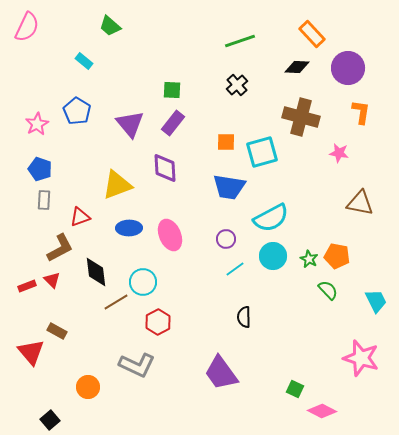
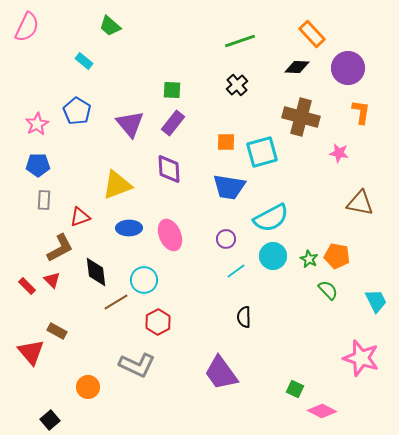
purple diamond at (165, 168): moved 4 px right, 1 px down
blue pentagon at (40, 169): moved 2 px left, 4 px up; rotated 20 degrees counterclockwise
cyan line at (235, 269): moved 1 px right, 2 px down
cyan circle at (143, 282): moved 1 px right, 2 px up
red rectangle at (27, 286): rotated 66 degrees clockwise
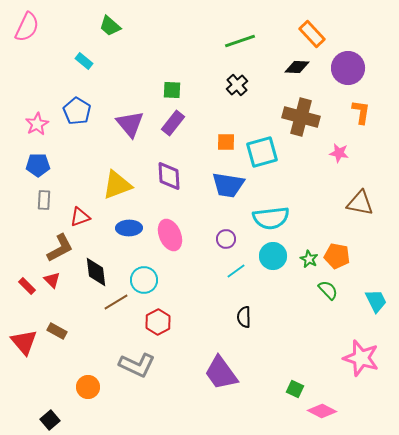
purple diamond at (169, 169): moved 7 px down
blue trapezoid at (229, 187): moved 1 px left, 2 px up
cyan semicircle at (271, 218): rotated 21 degrees clockwise
red triangle at (31, 352): moved 7 px left, 10 px up
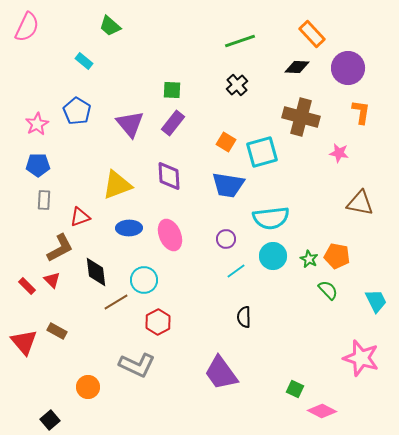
orange square at (226, 142): rotated 30 degrees clockwise
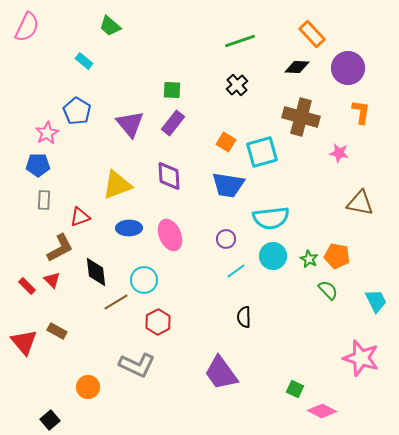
pink star at (37, 124): moved 10 px right, 9 px down
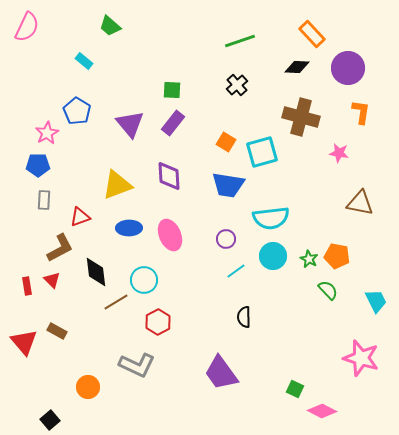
red rectangle at (27, 286): rotated 36 degrees clockwise
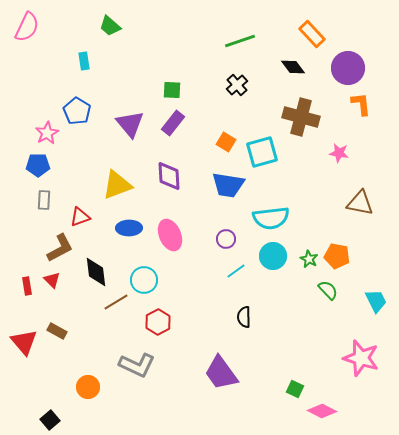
cyan rectangle at (84, 61): rotated 42 degrees clockwise
black diamond at (297, 67): moved 4 px left; rotated 50 degrees clockwise
orange L-shape at (361, 112): moved 8 px up; rotated 15 degrees counterclockwise
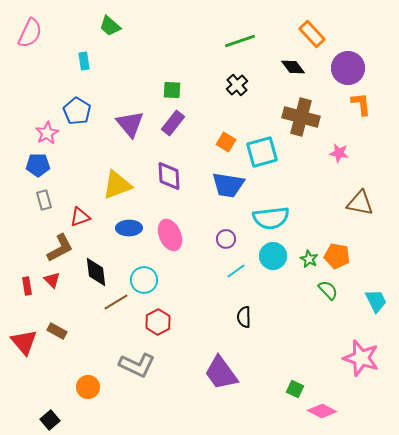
pink semicircle at (27, 27): moved 3 px right, 6 px down
gray rectangle at (44, 200): rotated 18 degrees counterclockwise
